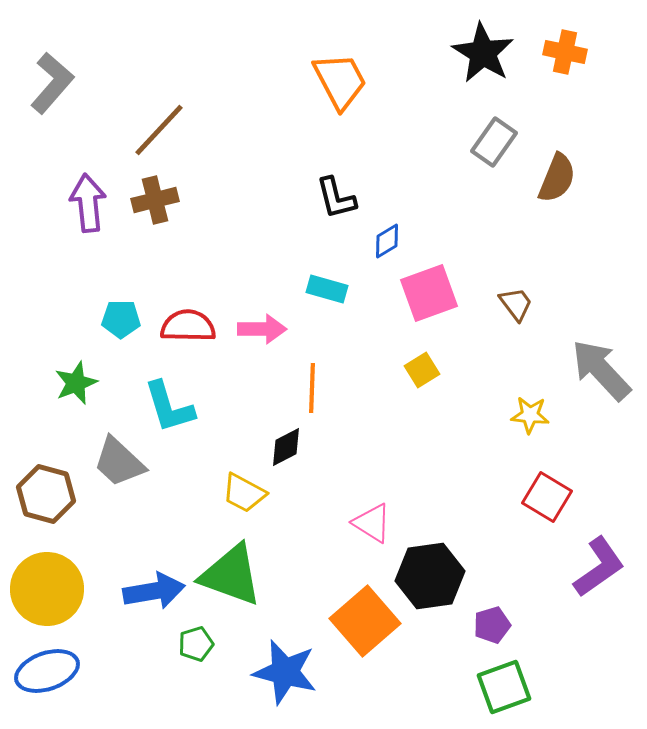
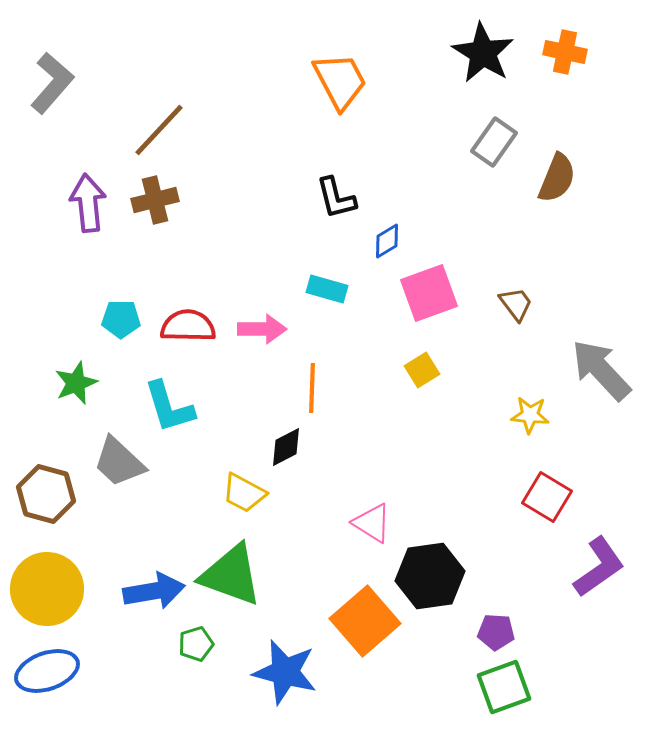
purple pentagon: moved 4 px right, 7 px down; rotated 21 degrees clockwise
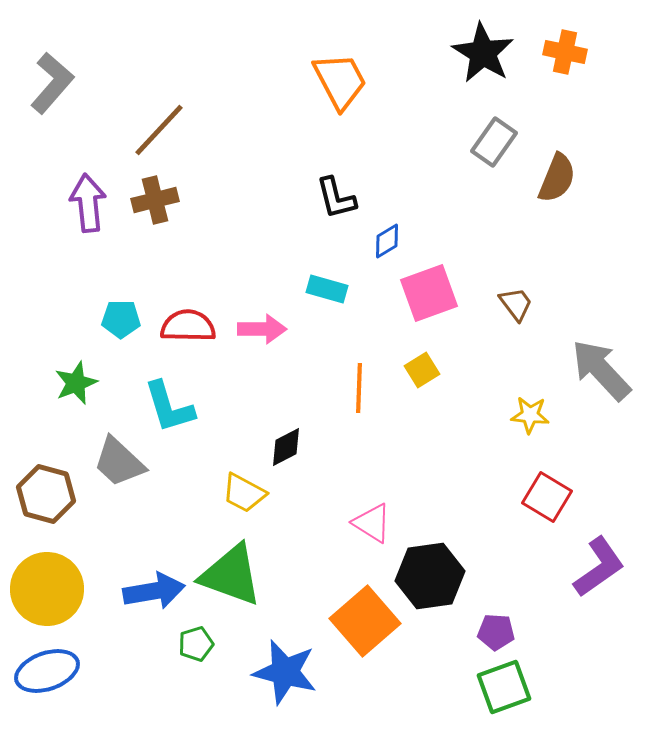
orange line: moved 47 px right
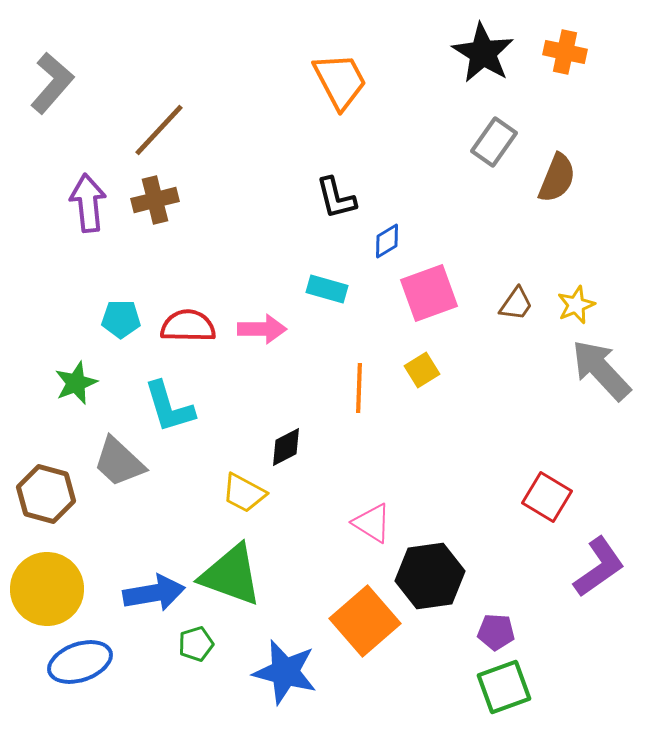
brown trapezoid: rotated 72 degrees clockwise
yellow star: moved 46 px right, 110 px up; rotated 27 degrees counterclockwise
blue arrow: moved 2 px down
blue ellipse: moved 33 px right, 9 px up
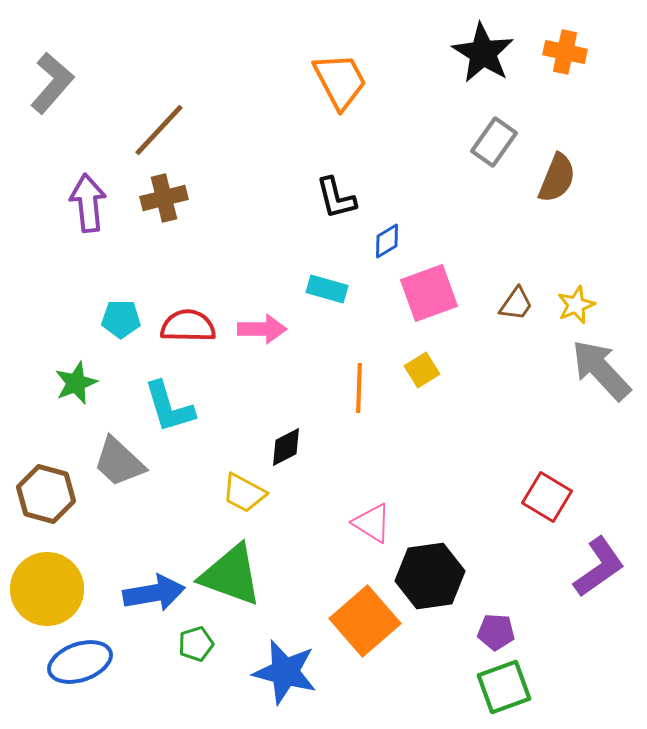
brown cross: moved 9 px right, 2 px up
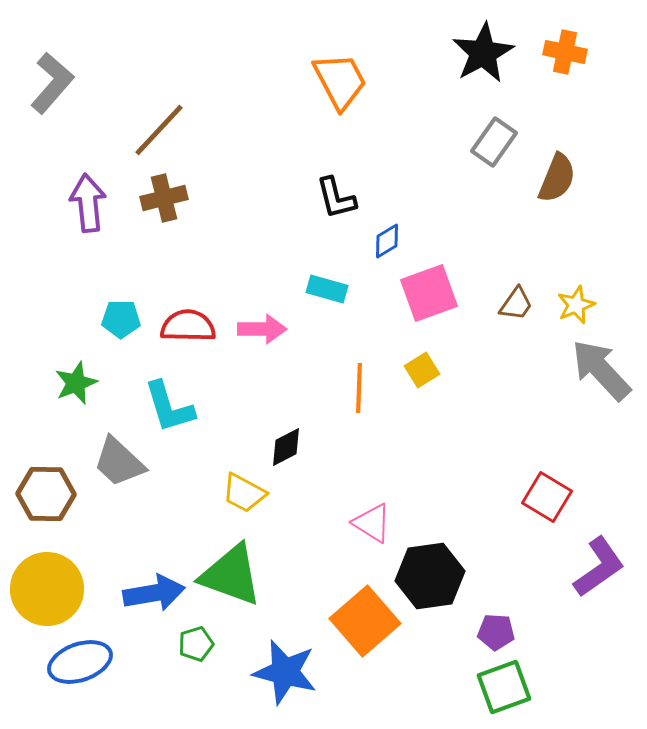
black star: rotated 12 degrees clockwise
brown hexagon: rotated 14 degrees counterclockwise
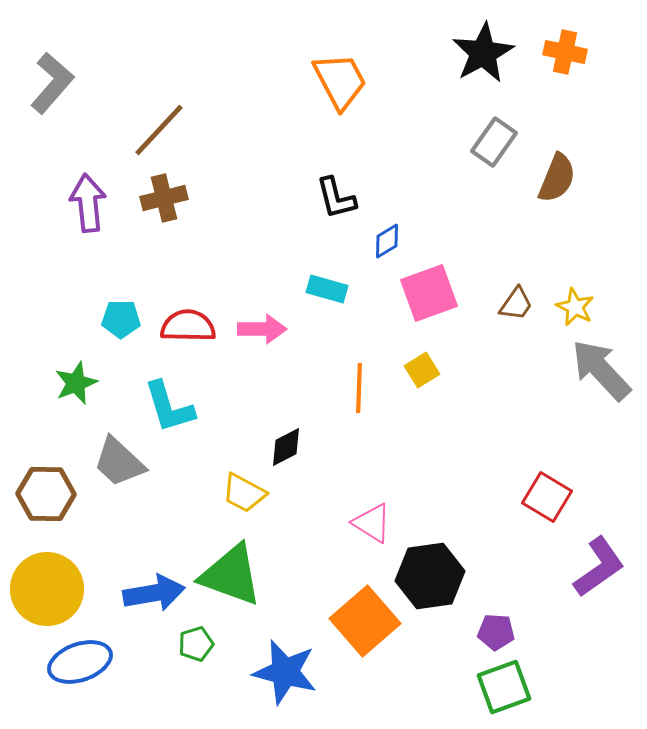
yellow star: moved 1 px left, 2 px down; rotated 24 degrees counterclockwise
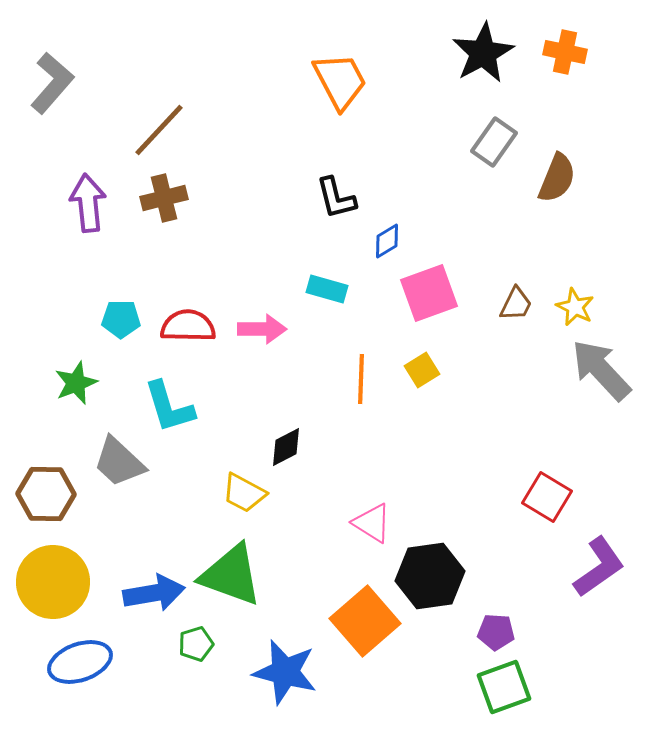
brown trapezoid: rotated 9 degrees counterclockwise
orange line: moved 2 px right, 9 px up
yellow circle: moved 6 px right, 7 px up
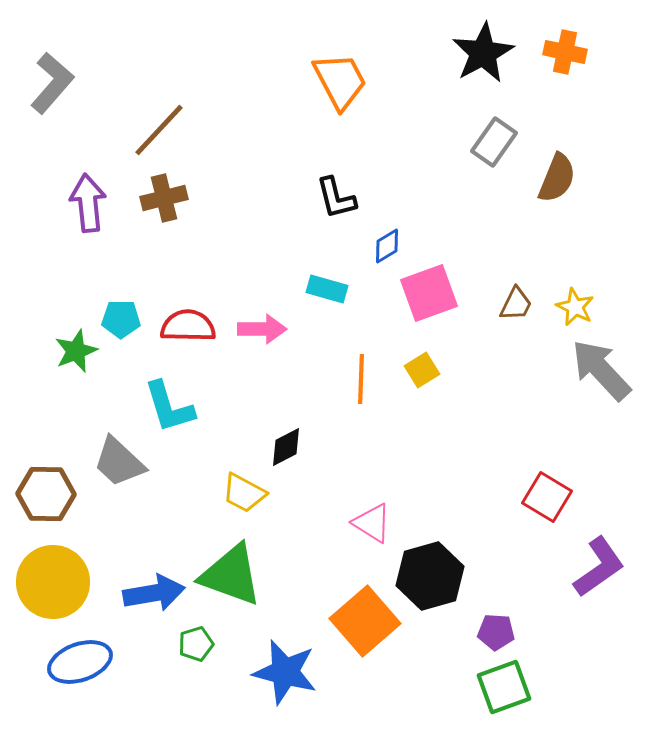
blue diamond: moved 5 px down
green star: moved 32 px up
black hexagon: rotated 8 degrees counterclockwise
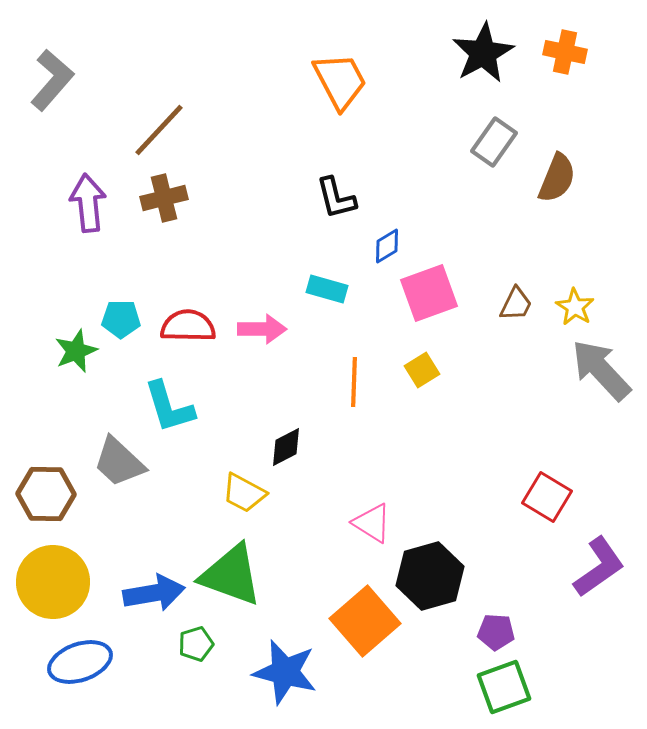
gray L-shape: moved 3 px up
yellow star: rotated 6 degrees clockwise
orange line: moved 7 px left, 3 px down
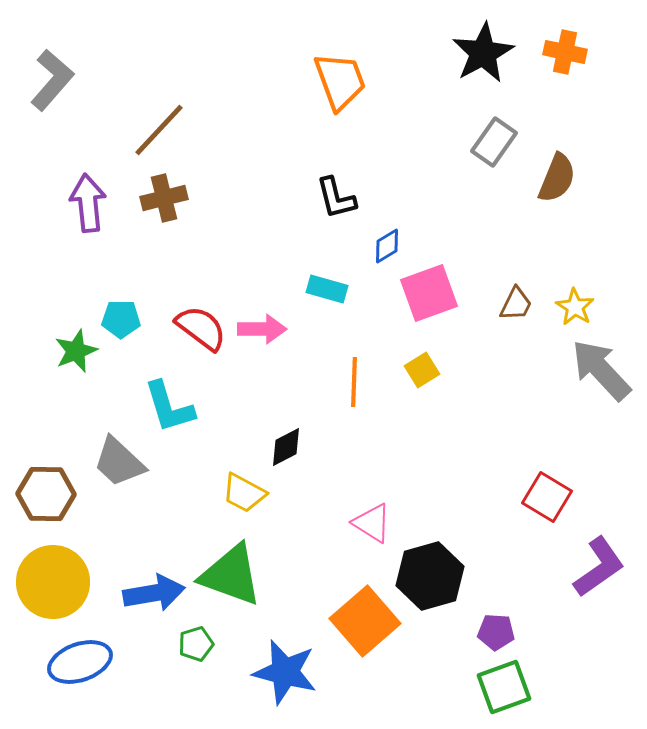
orange trapezoid: rotated 8 degrees clockwise
red semicircle: moved 13 px right, 2 px down; rotated 36 degrees clockwise
